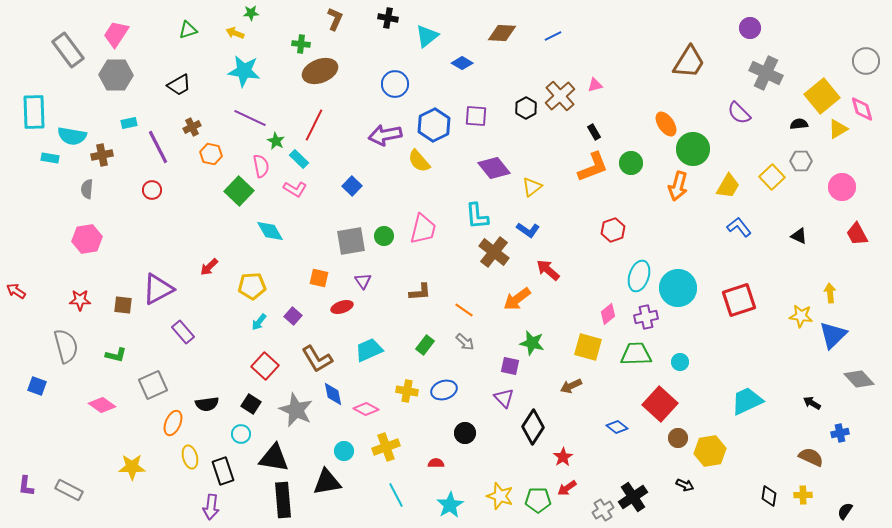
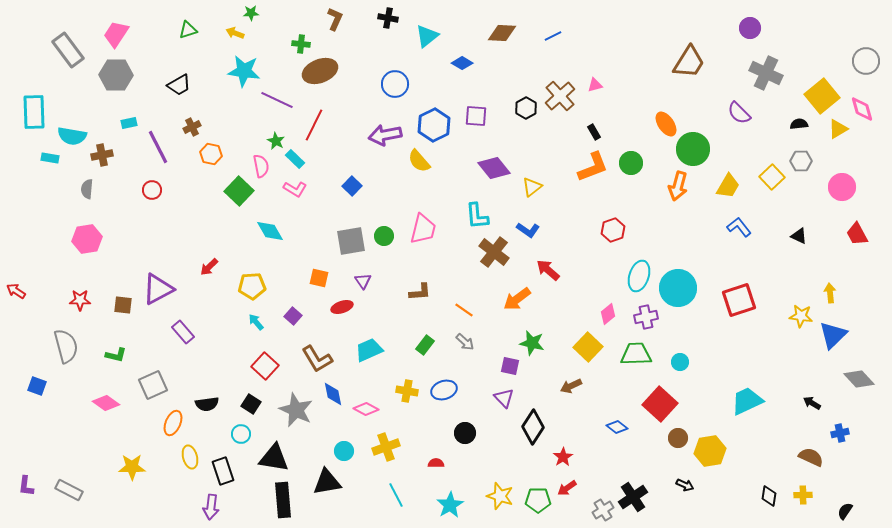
purple line at (250, 118): moved 27 px right, 18 px up
cyan rectangle at (299, 159): moved 4 px left
cyan arrow at (259, 322): moved 3 px left; rotated 102 degrees clockwise
yellow square at (588, 347): rotated 28 degrees clockwise
pink diamond at (102, 405): moved 4 px right, 2 px up
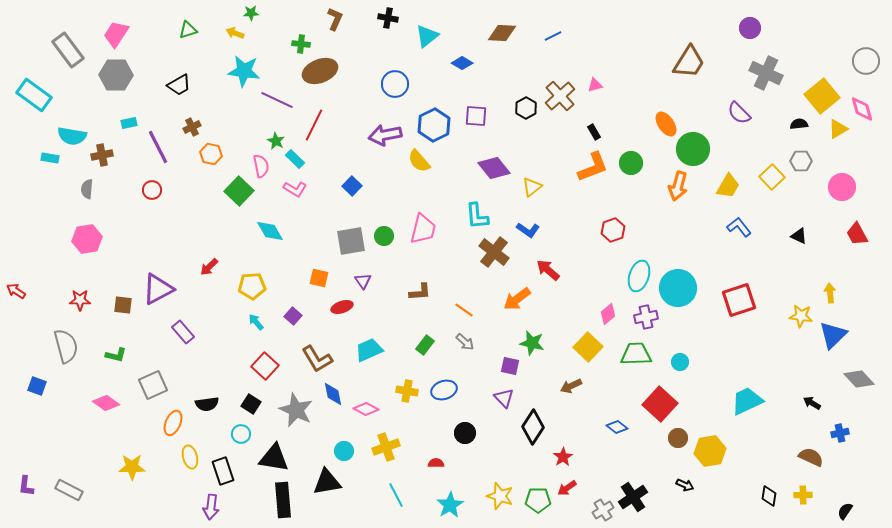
cyan rectangle at (34, 112): moved 17 px up; rotated 52 degrees counterclockwise
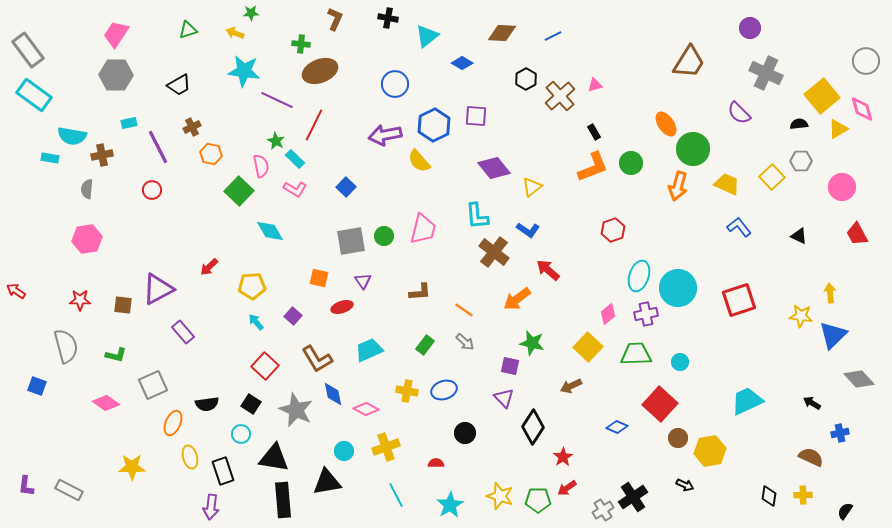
gray rectangle at (68, 50): moved 40 px left
black hexagon at (526, 108): moved 29 px up
blue square at (352, 186): moved 6 px left, 1 px down
yellow trapezoid at (728, 186): moved 1 px left, 2 px up; rotated 96 degrees counterclockwise
purple cross at (646, 317): moved 3 px up
blue diamond at (617, 427): rotated 15 degrees counterclockwise
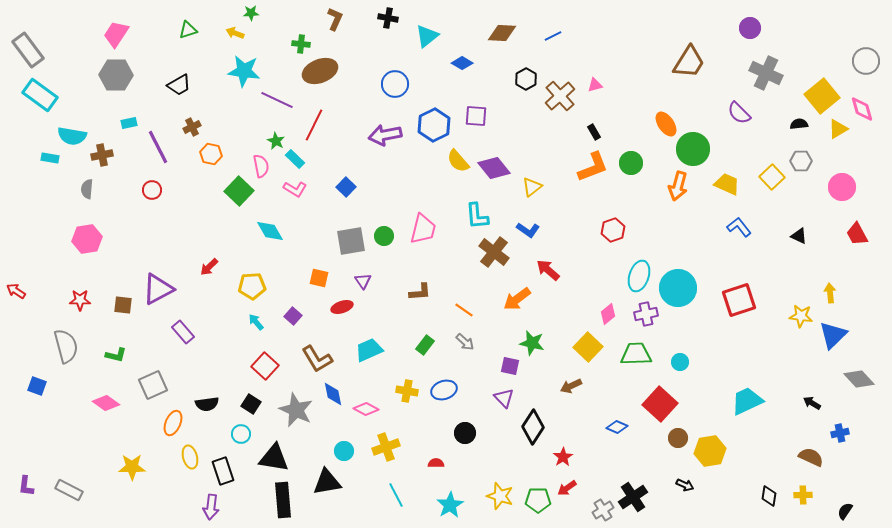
cyan rectangle at (34, 95): moved 6 px right
yellow semicircle at (419, 161): moved 39 px right
